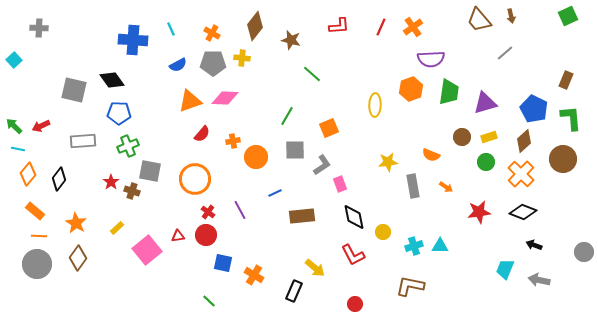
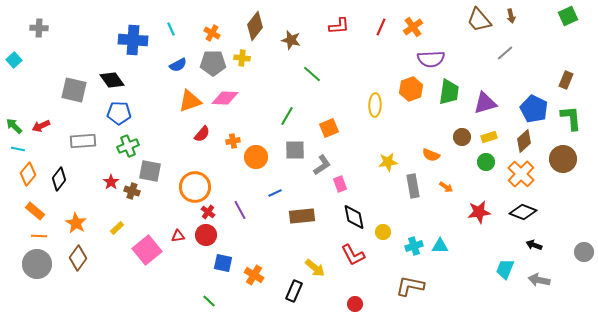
orange circle at (195, 179): moved 8 px down
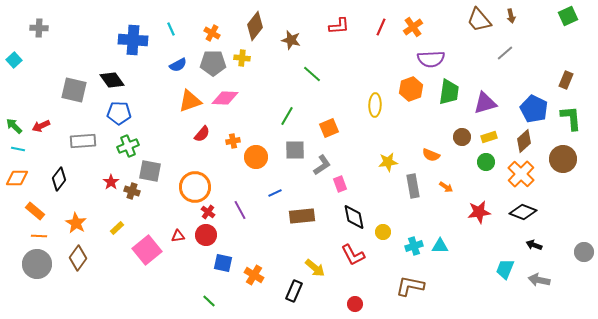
orange diamond at (28, 174): moved 11 px left, 4 px down; rotated 50 degrees clockwise
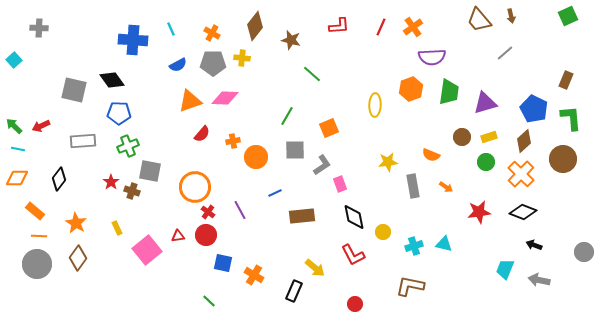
purple semicircle at (431, 59): moved 1 px right, 2 px up
yellow rectangle at (117, 228): rotated 72 degrees counterclockwise
cyan triangle at (440, 246): moved 4 px right, 2 px up; rotated 12 degrees clockwise
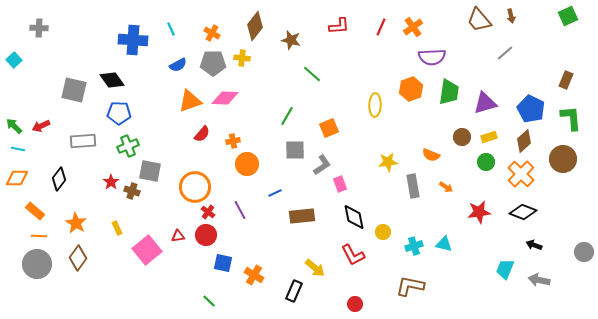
blue pentagon at (534, 109): moved 3 px left
orange circle at (256, 157): moved 9 px left, 7 px down
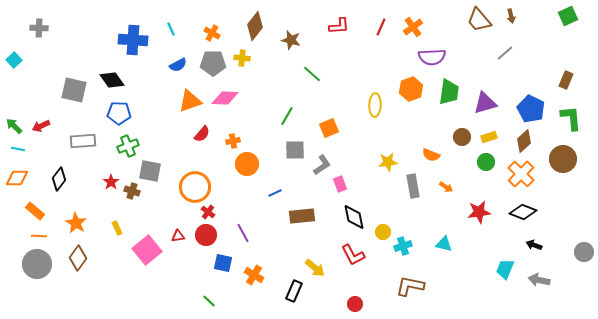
purple line at (240, 210): moved 3 px right, 23 px down
cyan cross at (414, 246): moved 11 px left
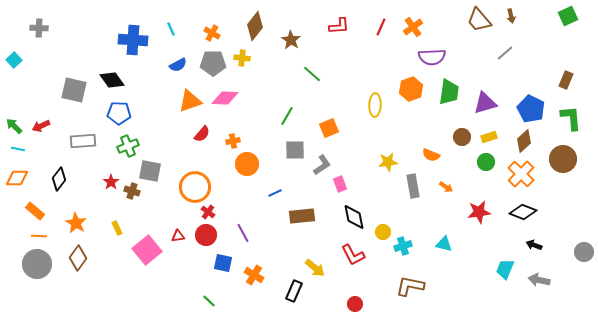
brown star at (291, 40): rotated 18 degrees clockwise
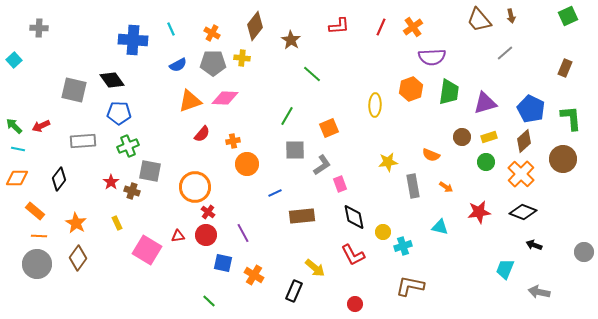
brown rectangle at (566, 80): moved 1 px left, 12 px up
yellow rectangle at (117, 228): moved 5 px up
cyan triangle at (444, 244): moved 4 px left, 17 px up
pink square at (147, 250): rotated 20 degrees counterclockwise
gray arrow at (539, 280): moved 12 px down
